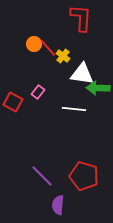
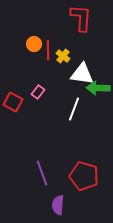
red line: moved 2 px down; rotated 42 degrees clockwise
white line: rotated 75 degrees counterclockwise
purple line: moved 3 px up; rotated 25 degrees clockwise
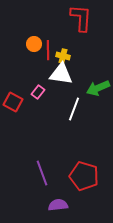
yellow cross: rotated 24 degrees counterclockwise
white triangle: moved 21 px left
green arrow: rotated 25 degrees counterclockwise
purple semicircle: rotated 78 degrees clockwise
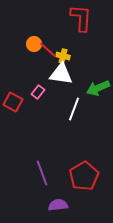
red line: rotated 48 degrees counterclockwise
red pentagon: rotated 24 degrees clockwise
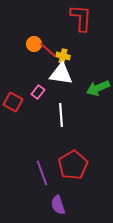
white line: moved 13 px left, 6 px down; rotated 25 degrees counterclockwise
red pentagon: moved 11 px left, 11 px up
purple semicircle: rotated 102 degrees counterclockwise
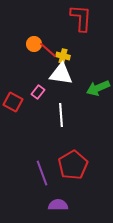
purple semicircle: rotated 108 degrees clockwise
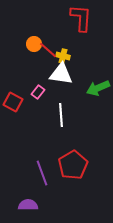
purple semicircle: moved 30 px left
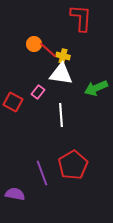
green arrow: moved 2 px left
purple semicircle: moved 13 px left, 11 px up; rotated 12 degrees clockwise
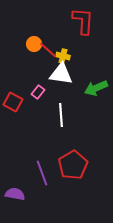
red L-shape: moved 2 px right, 3 px down
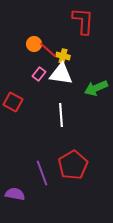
pink rectangle: moved 1 px right, 18 px up
